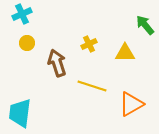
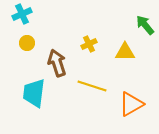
yellow triangle: moved 1 px up
cyan trapezoid: moved 14 px right, 20 px up
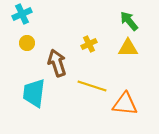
green arrow: moved 16 px left, 4 px up
yellow triangle: moved 3 px right, 4 px up
orange triangle: moved 6 px left; rotated 36 degrees clockwise
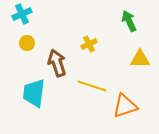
green arrow: rotated 15 degrees clockwise
yellow triangle: moved 12 px right, 11 px down
orange triangle: moved 2 px down; rotated 24 degrees counterclockwise
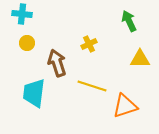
cyan cross: rotated 30 degrees clockwise
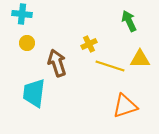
yellow line: moved 18 px right, 20 px up
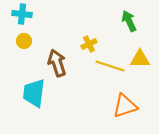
yellow circle: moved 3 px left, 2 px up
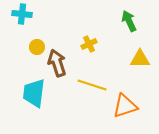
yellow circle: moved 13 px right, 6 px down
yellow line: moved 18 px left, 19 px down
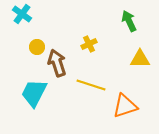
cyan cross: rotated 30 degrees clockwise
yellow line: moved 1 px left
cyan trapezoid: rotated 20 degrees clockwise
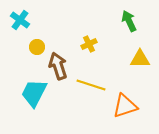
cyan cross: moved 2 px left, 6 px down
brown arrow: moved 1 px right, 3 px down
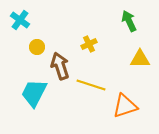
brown arrow: moved 2 px right
